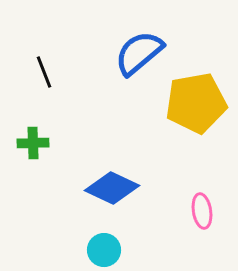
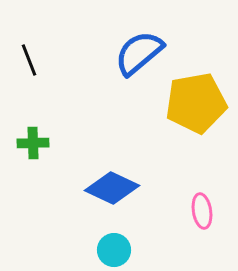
black line: moved 15 px left, 12 px up
cyan circle: moved 10 px right
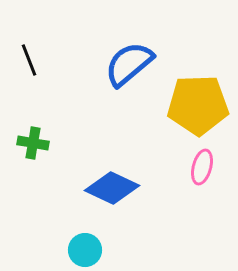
blue semicircle: moved 10 px left, 11 px down
yellow pentagon: moved 2 px right, 2 px down; rotated 8 degrees clockwise
green cross: rotated 12 degrees clockwise
pink ellipse: moved 44 px up; rotated 24 degrees clockwise
cyan circle: moved 29 px left
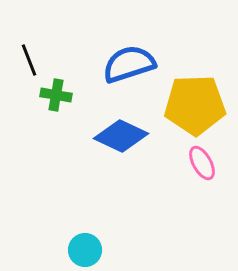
blue semicircle: rotated 22 degrees clockwise
yellow pentagon: moved 3 px left
green cross: moved 23 px right, 48 px up
pink ellipse: moved 4 px up; rotated 44 degrees counterclockwise
blue diamond: moved 9 px right, 52 px up
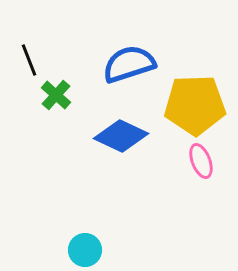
green cross: rotated 32 degrees clockwise
pink ellipse: moved 1 px left, 2 px up; rotated 8 degrees clockwise
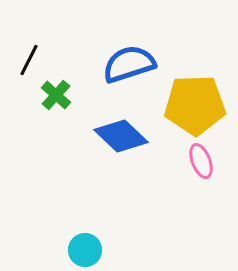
black line: rotated 48 degrees clockwise
blue diamond: rotated 18 degrees clockwise
